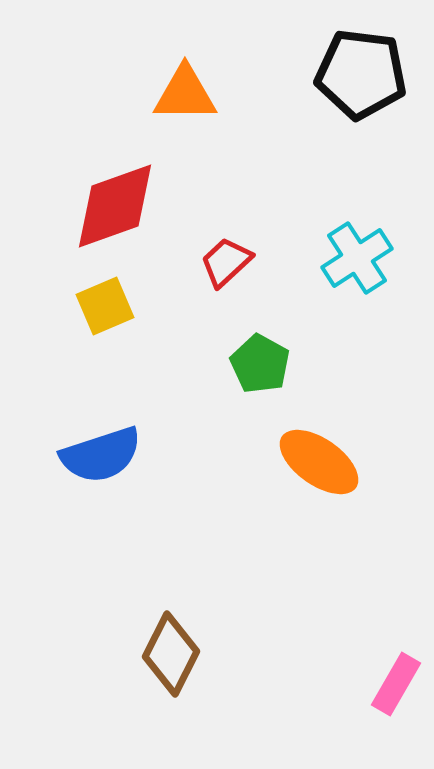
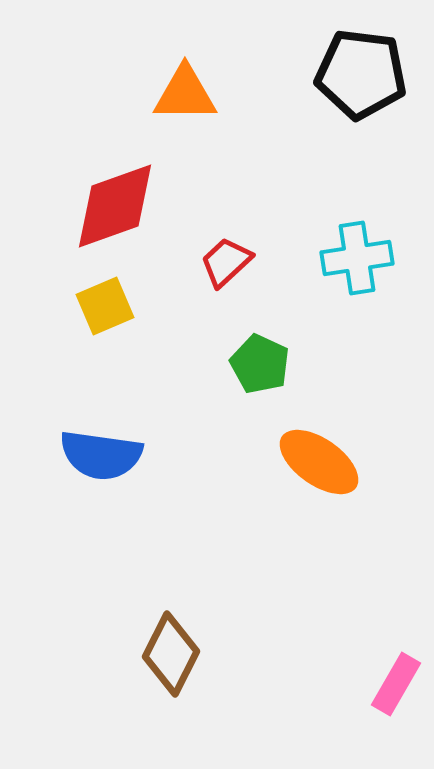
cyan cross: rotated 24 degrees clockwise
green pentagon: rotated 4 degrees counterclockwise
blue semicircle: rotated 26 degrees clockwise
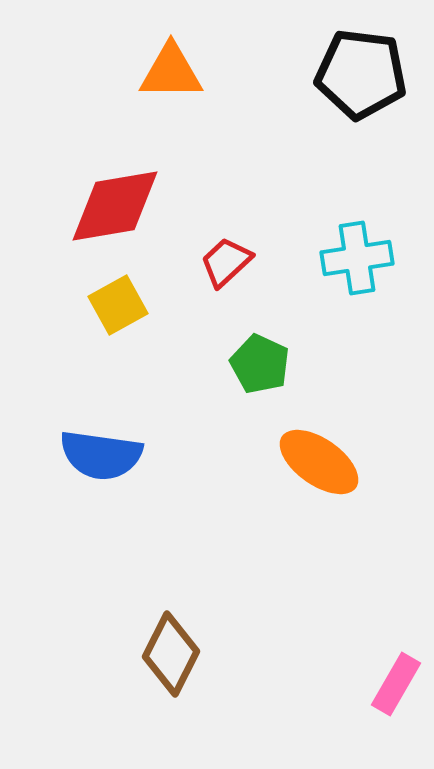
orange triangle: moved 14 px left, 22 px up
red diamond: rotated 10 degrees clockwise
yellow square: moved 13 px right, 1 px up; rotated 6 degrees counterclockwise
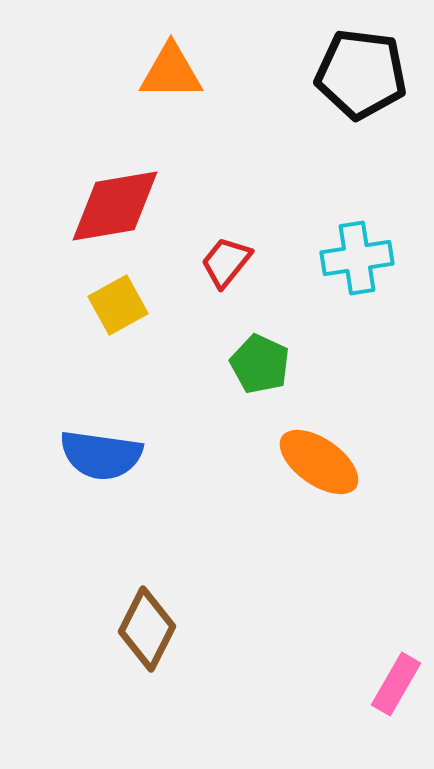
red trapezoid: rotated 8 degrees counterclockwise
brown diamond: moved 24 px left, 25 px up
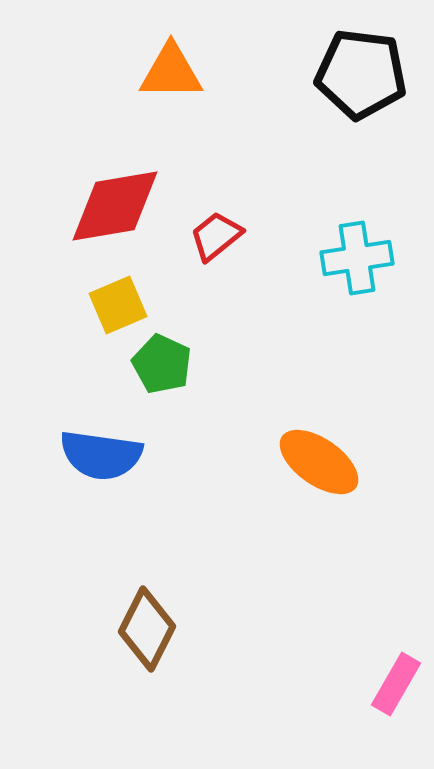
red trapezoid: moved 10 px left, 26 px up; rotated 12 degrees clockwise
yellow square: rotated 6 degrees clockwise
green pentagon: moved 98 px left
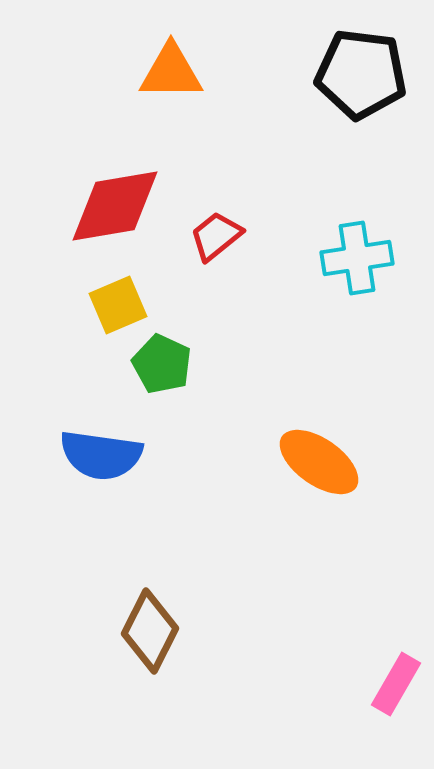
brown diamond: moved 3 px right, 2 px down
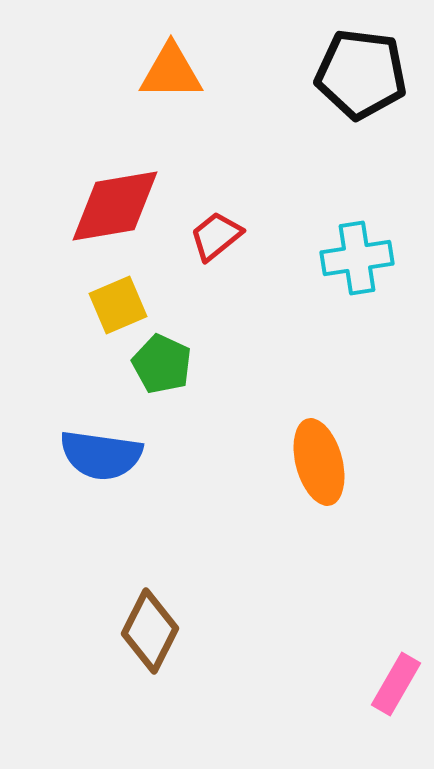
orange ellipse: rotated 40 degrees clockwise
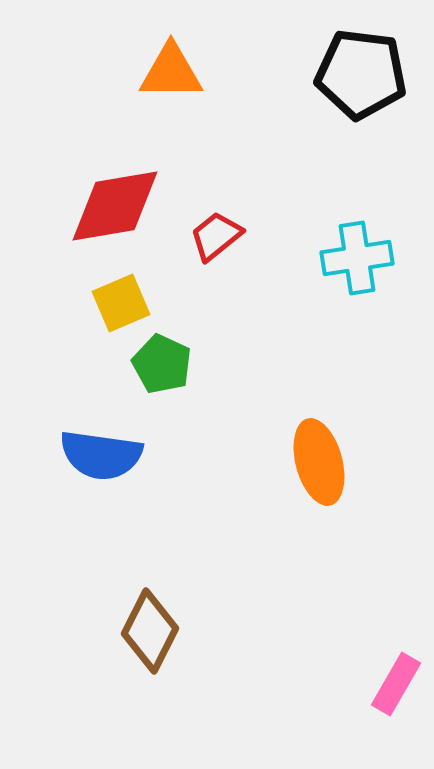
yellow square: moved 3 px right, 2 px up
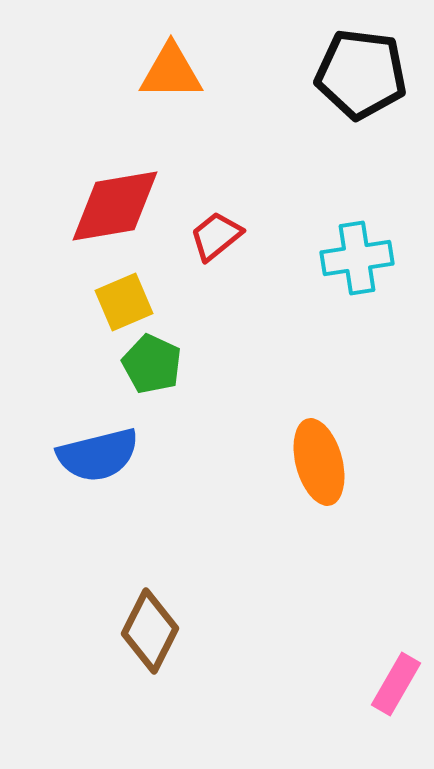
yellow square: moved 3 px right, 1 px up
green pentagon: moved 10 px left
blue semicircle: moved 3 px left; rotated 22 degrees counterclockwise
